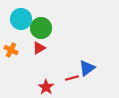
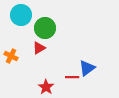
cyan circle: moved 4 px up
green circle: moved 4 px right
orange cross: moved 6 px down
red line: moved 1 px up; rotated 16 degrees clockwise
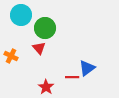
red triangle: rotated 40 degrees counterclockwise
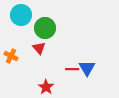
blue triangle: rotated 24 degrees counterclockwise
red line: moved 8 px up
